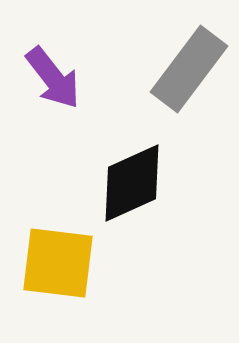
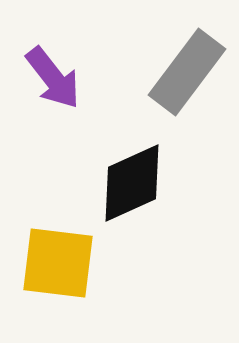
gray rectangle: moved 2 px left, 3 px down
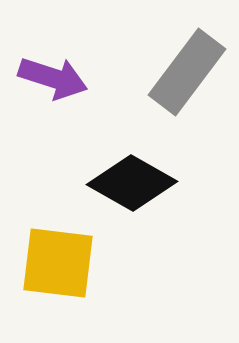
purple arrow: rotated 34 degrees counterclockwise
black diamond: rotated 54 degrees clockwise
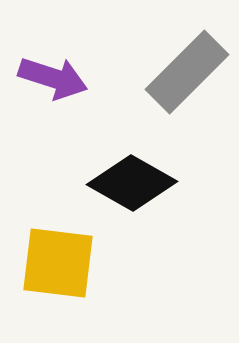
gray rectangle: rotated 8 degrees clockwise
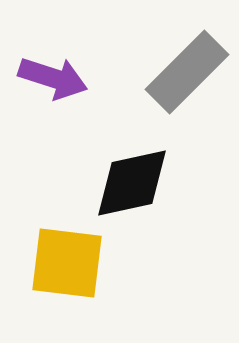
black diamond: rotated 42 degrees counterclockwise
yellow square: moved 9 px right
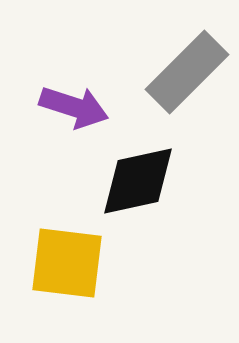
purple arrow: moved 21 px right, 29 px down
black diamond: moved 6 px right, 2 px up
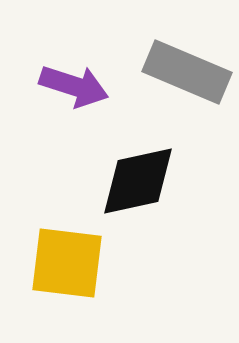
gray rectangle: rotated 68 degrees clockwise
purple arrow: moved 21 px up
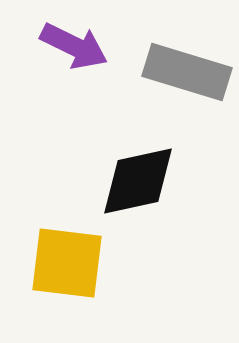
gray rectangle: rotated 6 degrees counterclockwise
purple arrow: moved 40 px up; rotated 8 degrees clockwise
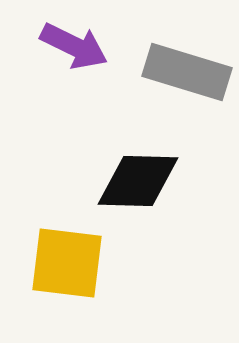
black diamond: rotated 14 degrees clockwise
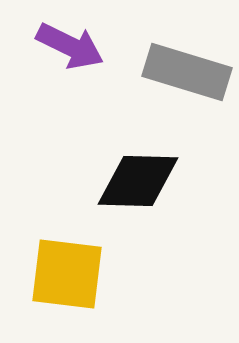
purple arrow: moved 4 px left
yellow square: moved 11 px down
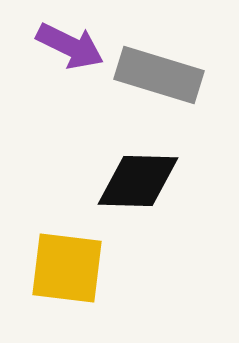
gray rectangle: moved 28 px left, 3 px down
yellow square: moved 6 px up
